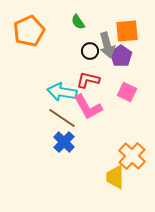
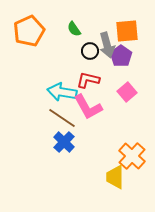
green semicircle: moved 4 px left, 7 px down
pink square: rotated 24 degrees clockwise
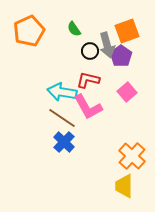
orange square: rotated 15 degrees counterclockwise
yellow trapezoid: moved 9 px right, 9 px down
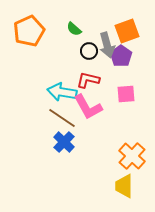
green semicircle: rotated 14 degrees counterclockwise
black circle: moved 1 px left
pink square: moved 1 px left, 2 px down; rotated 36 degrees clockwise
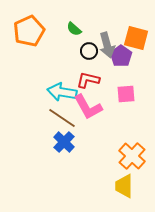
orange square: moved 9 px right, 7 px down; rotated 35 degrees clockwise
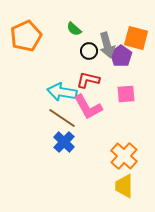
orange pentagon: moved 3 px left, 5 px down
orange cross: moved 8 px left
